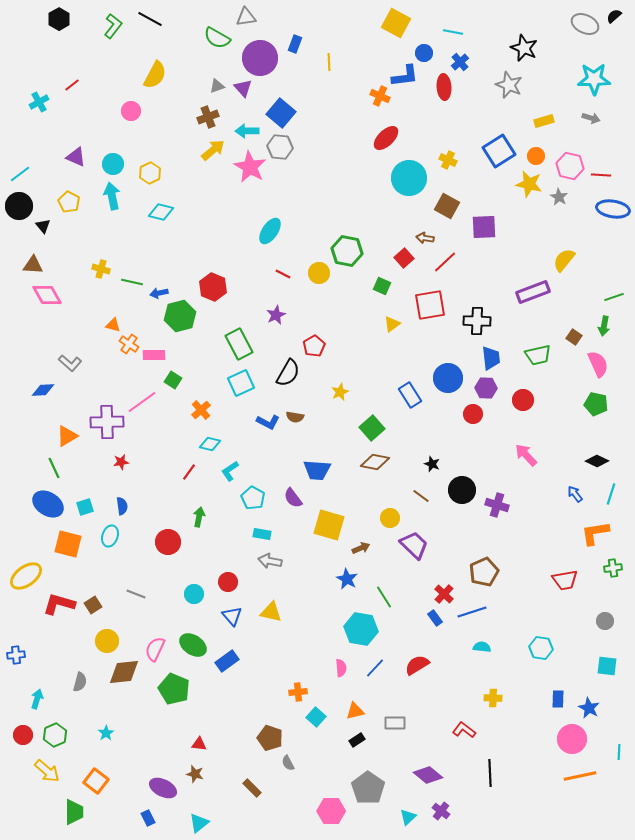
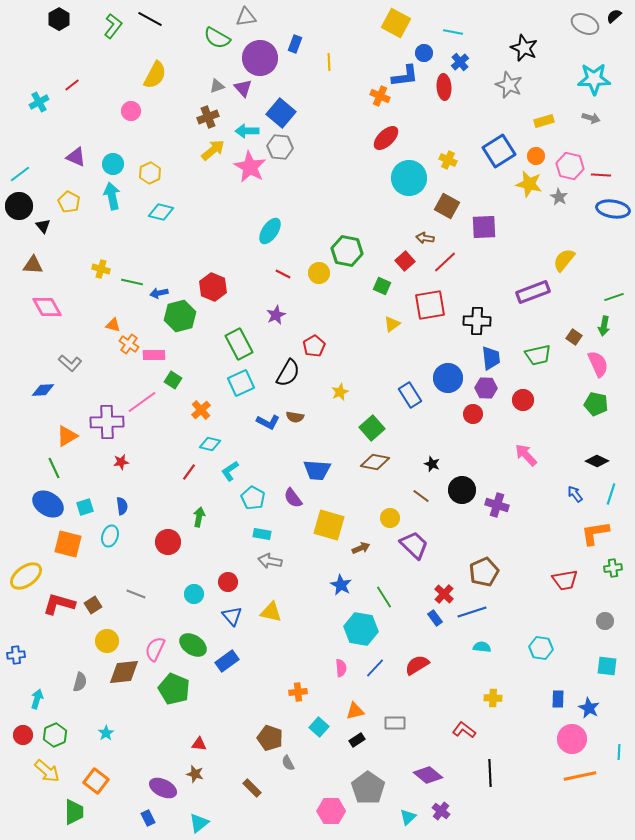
red square at (404, 258): moved 1 px right, 3 px down
pink diamond at (47, 295): moved 12 px down
blue star at (347, 579): moved 6 px left, 6 px down
cyan square at (316, 717): moved 3 px right, 10 px down
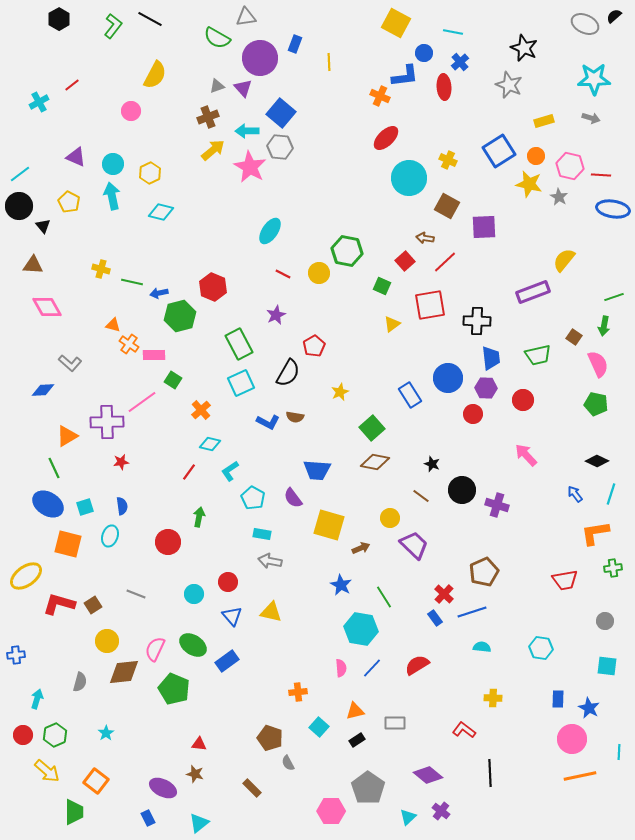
blue line at (375, 668): moved 3 px left
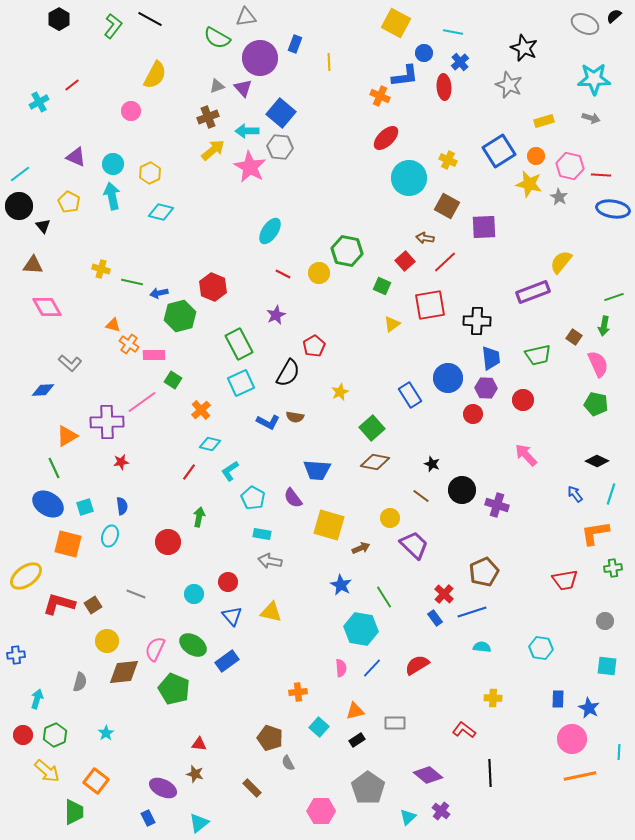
yellow semicircle at (564, 260): moved 3 px left, 2 px down
pink hexagon at (331, 811): moved 10 px left
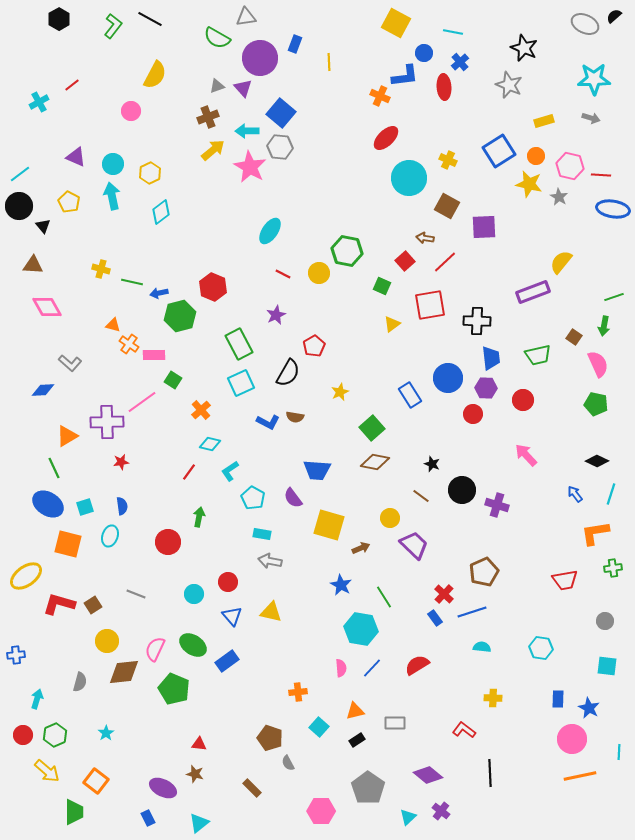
cyan diamond at (161, 212): rotated 50 degrees counterclockwise
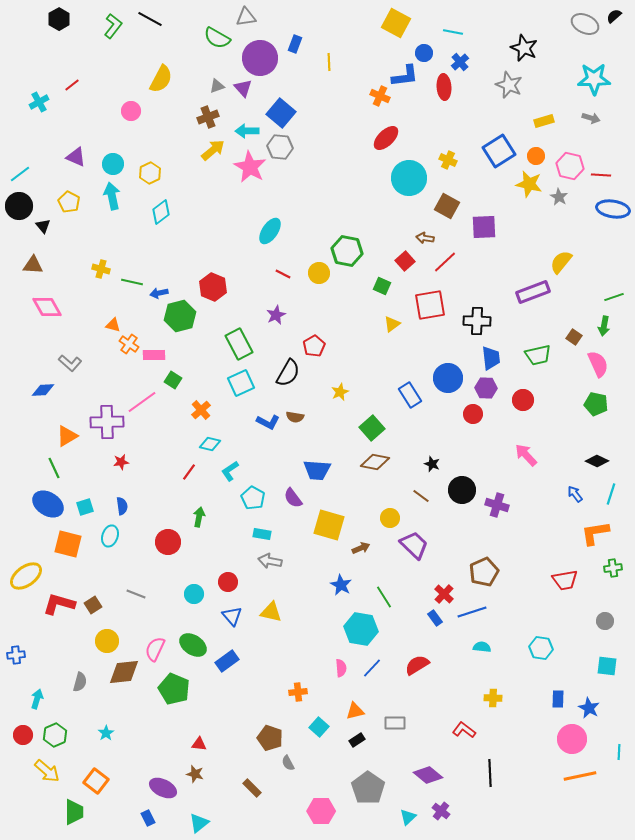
yellow semicircle at (155, 75): moved 6 px right, 4 px down
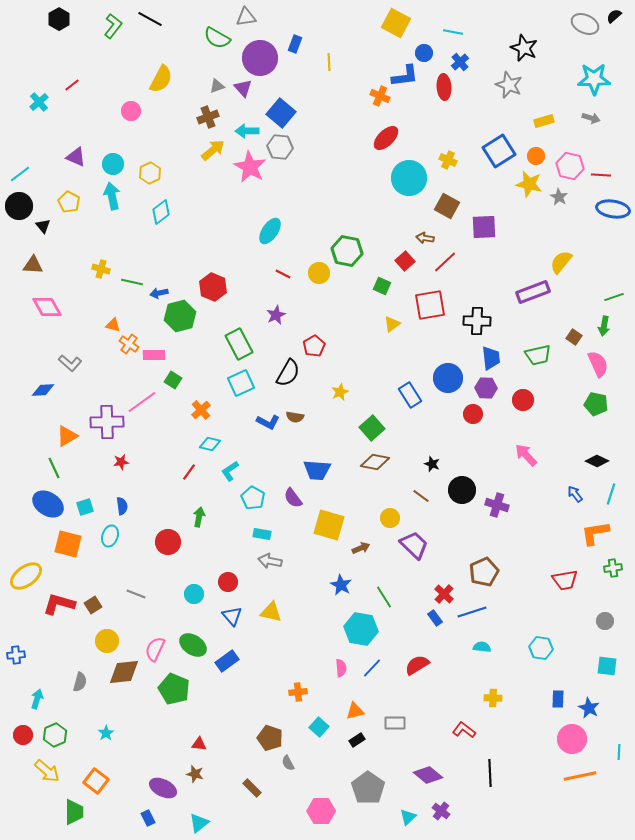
cyan cross at (39, 102): rotated 12 degrees counterclockwise
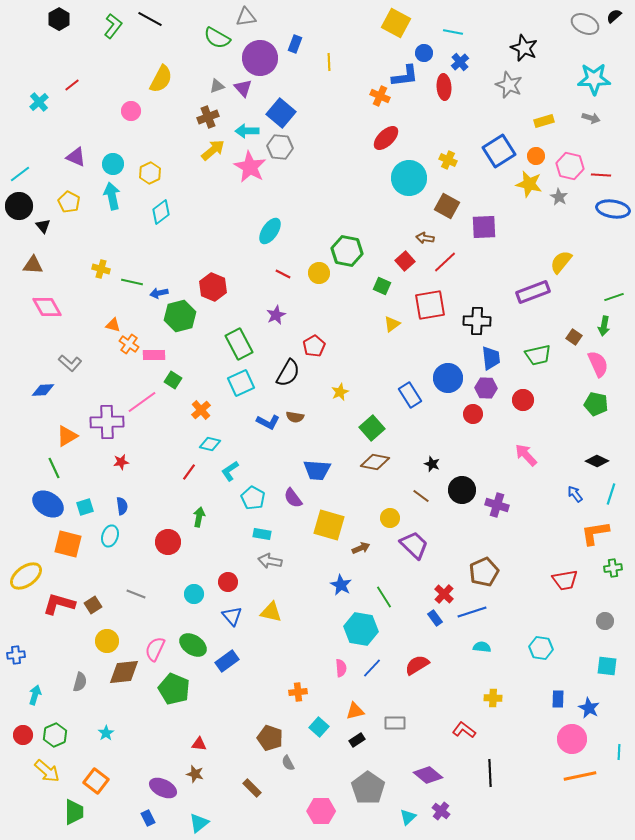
cyan arrow at (37, 699): moved 2 px left, 4 px up
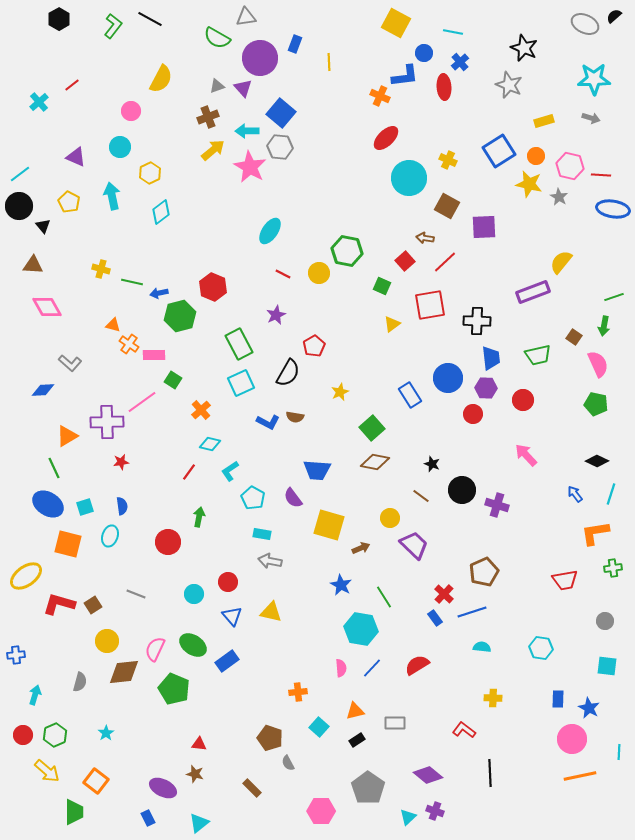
cyan circle at (113, 164): moved 7 px right, 17 px up
purple cross at (441, 811): moved 6 px left; rotated 18 degrees counterclockwise
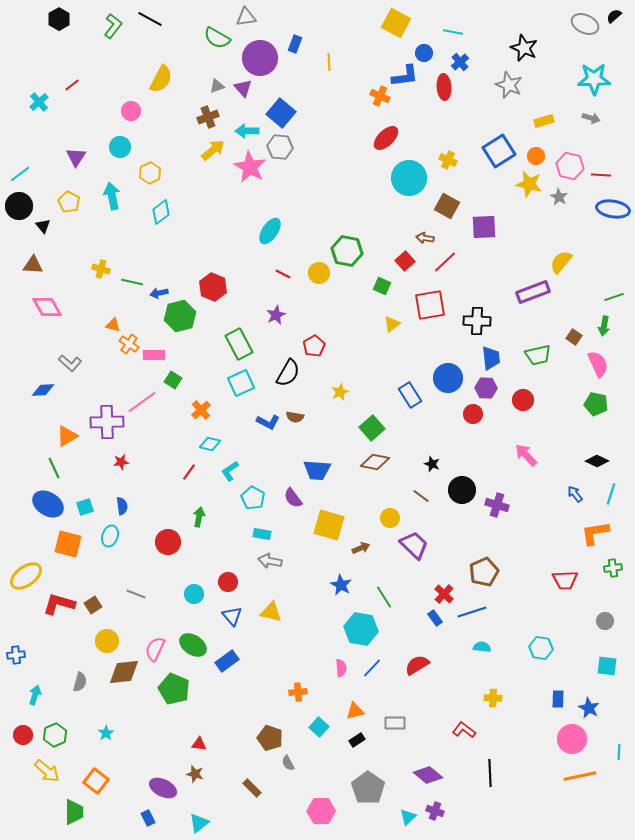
purple triangle at (76, 157): rotated 40 degrees clockwise
red trapezoid at (565, 580): rotated 8 degrees clockwise
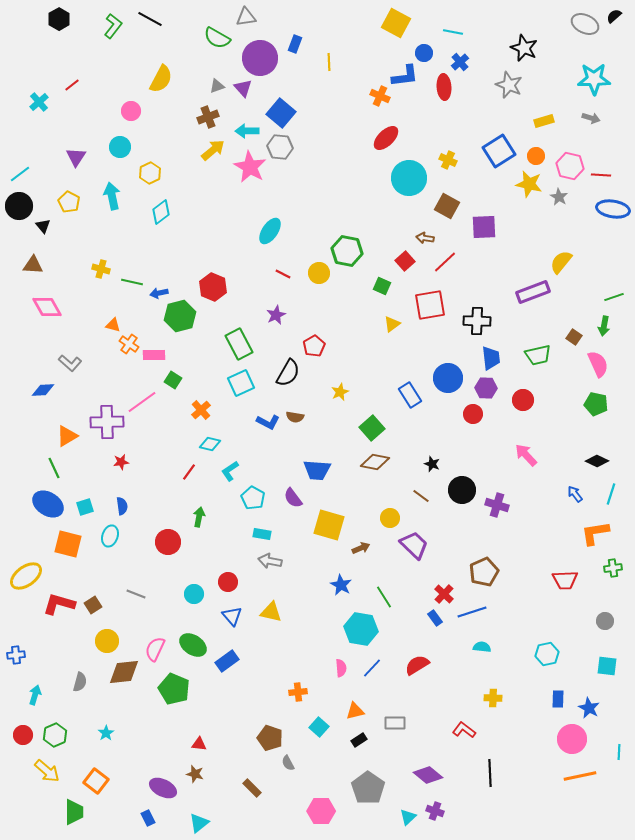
cyan hexagon at (541, 648): moved 6 px right, 6 px down; rotated 20 degrees counterclockwise
black rectangle at (357, 740): moved 2 px right
